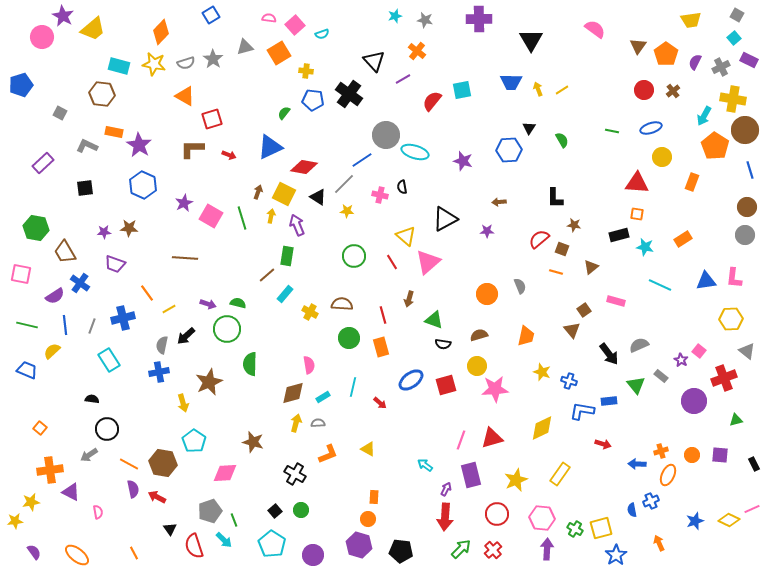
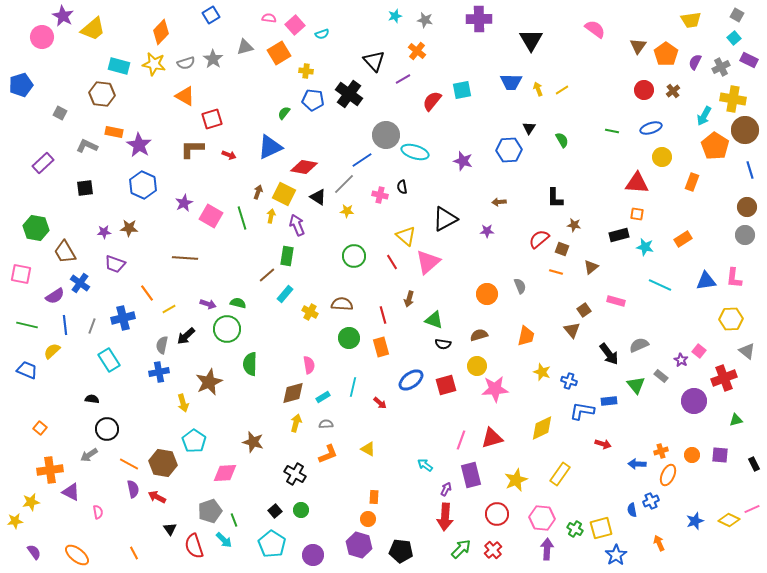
gray semicircle at (318, 423): moved 8 px right, 1 px down
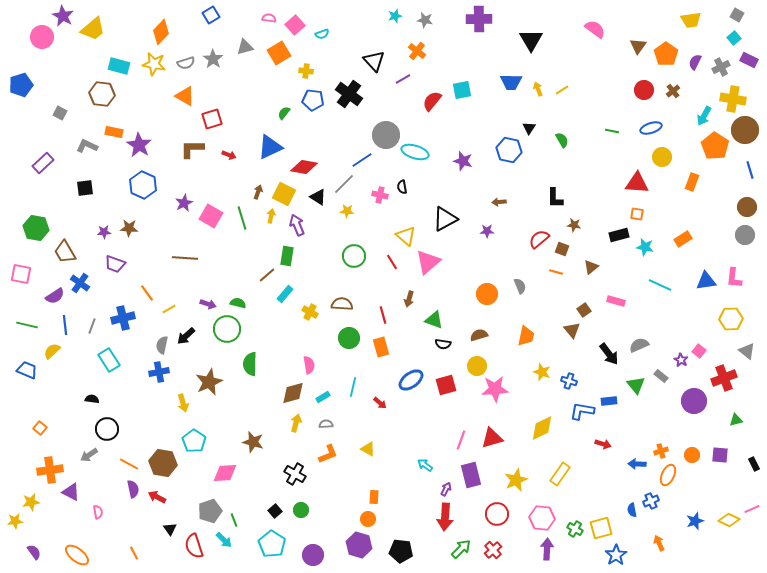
blue hexagon at (509, 150): rotated 15 degrees clockwise
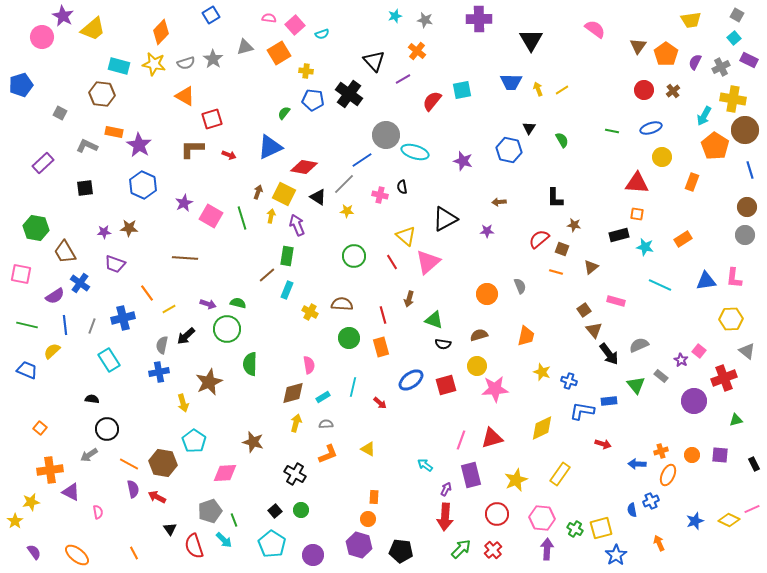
cyan rectangle at (285, 294): moved 2 px right, 4 px up; rotated 18 degrees counterclockwise
brown triangle at (572, 330): moved 22 px right
yellow star at (15, 521): rotated 28 degrees counterclockwise
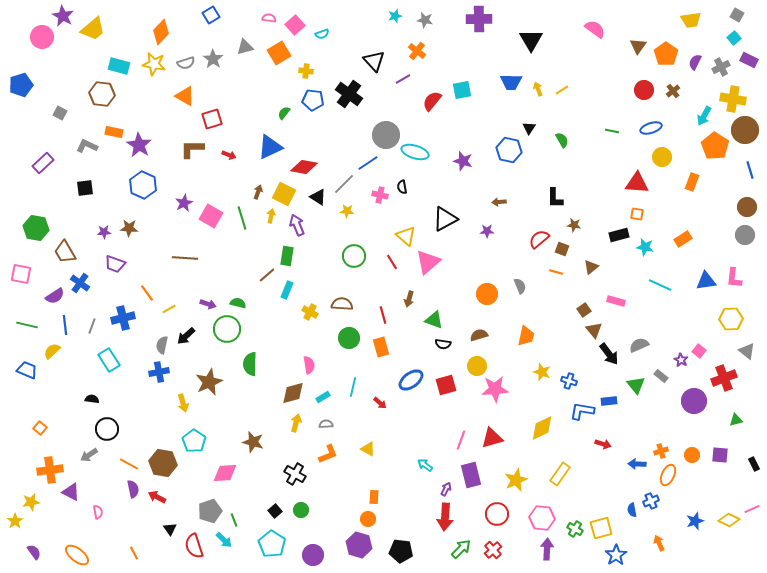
blue line at (362, 160): moved 6 px right, 3 px down
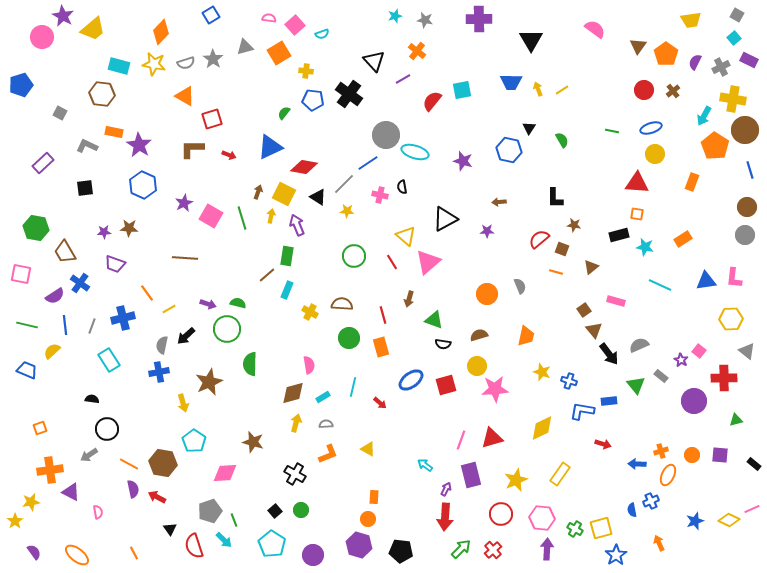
yellow circle at (662, 157): moved 7 px left, 3 px up
red cross at (724, 378): rotated 20 degrees clockwise
orange square at (40, 428): rotated 32 degrees clockwise
black rectangle at (754, 464): rotated 24 degrees counterclockwise
red circle at (497, 514): moved 4 px right
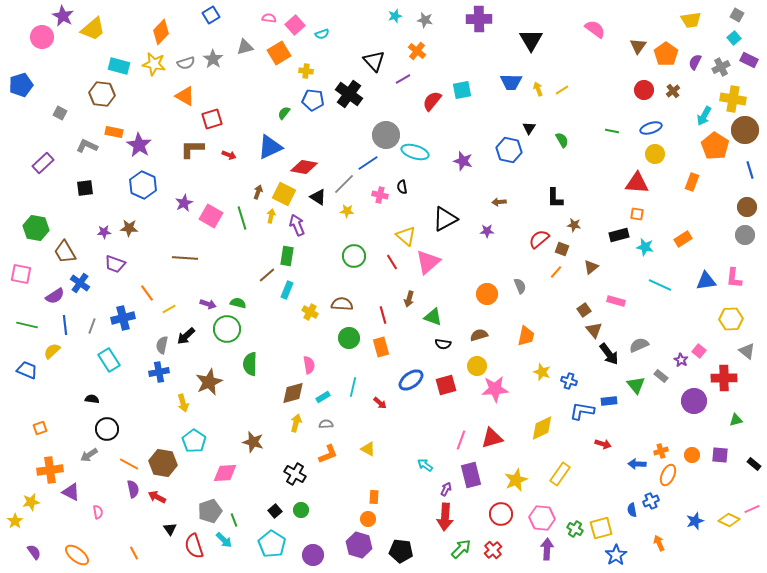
orange line at (556, 272): rotated 64 degrees counterclockwise
green triangle at (434, 320): moved 1 px left, 3 px up
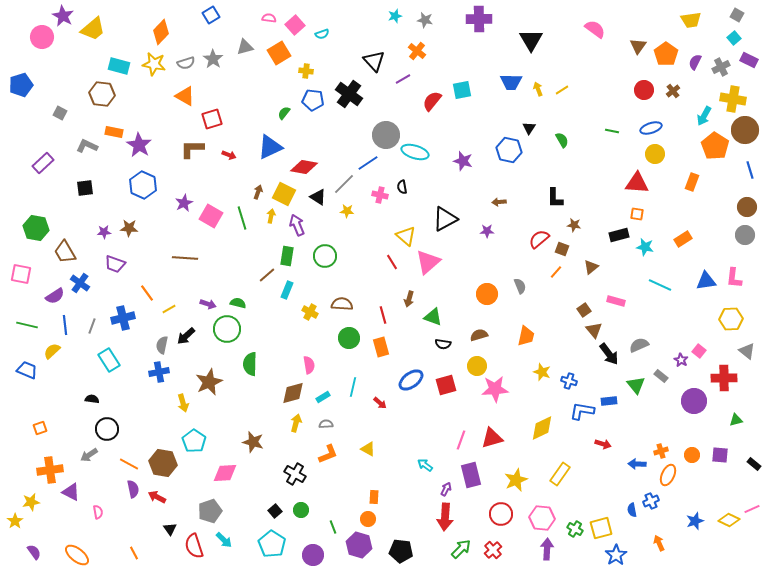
green circle at (354, 256): moved 29 px left
green line at (234, 520): moved 99 px right, 7 px down
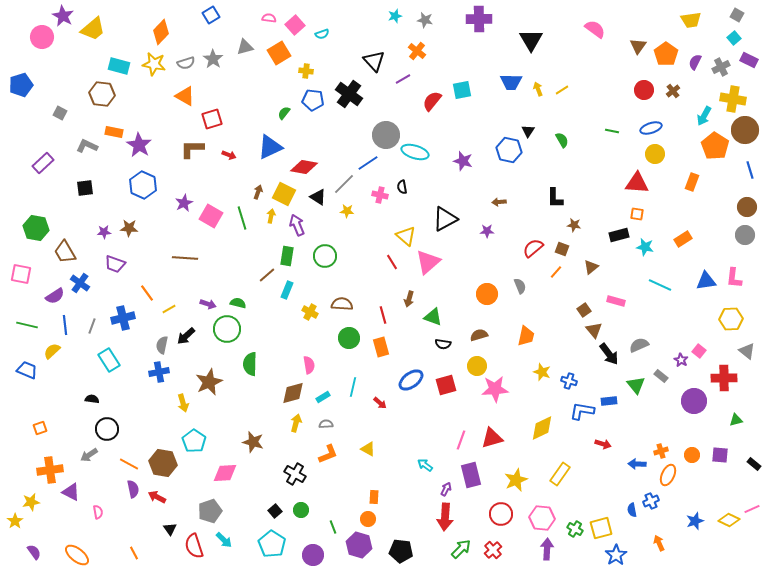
black triangle at (529, 128): moved 1 px left, 3 px down
red semicircle at (539, 239): moved 6 px left, 9 px down
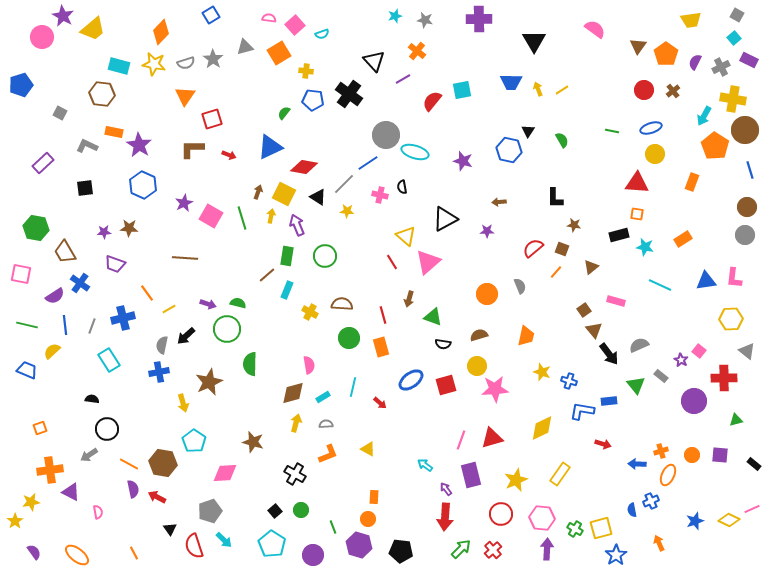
black triangle at (531, 40): moved 3 px right, 1 px down
orange triangle at (185, 96): rotated 35 degrees clockwise
purple arrow at (446, 489): rotated 64 degrees counterclockwise
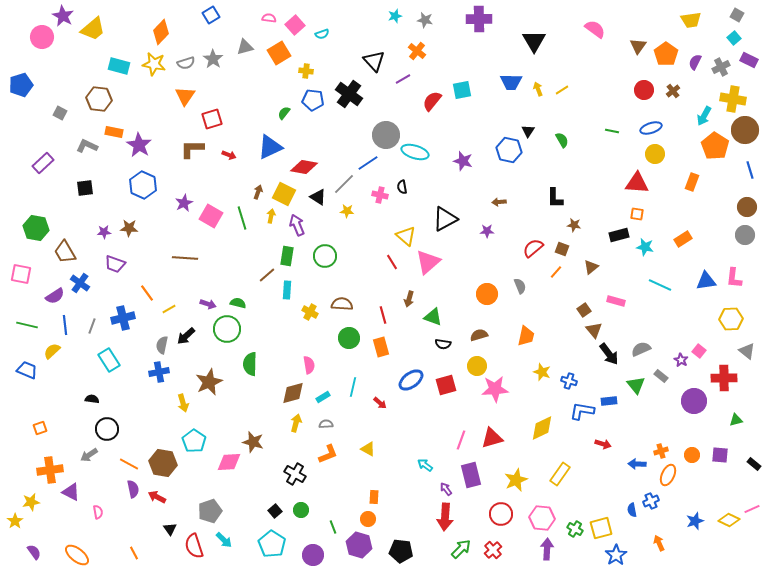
brown hexagon at (102, 94): moved 3 px left, 5 px down
cyan rectangle at (287, 290): rotated 18 degrees counterclockwise
gray semicircle at (639, 345): moved 2 px right, 4 px down
pink diamond at (225, 473): moved 4 px right, 11 px up
